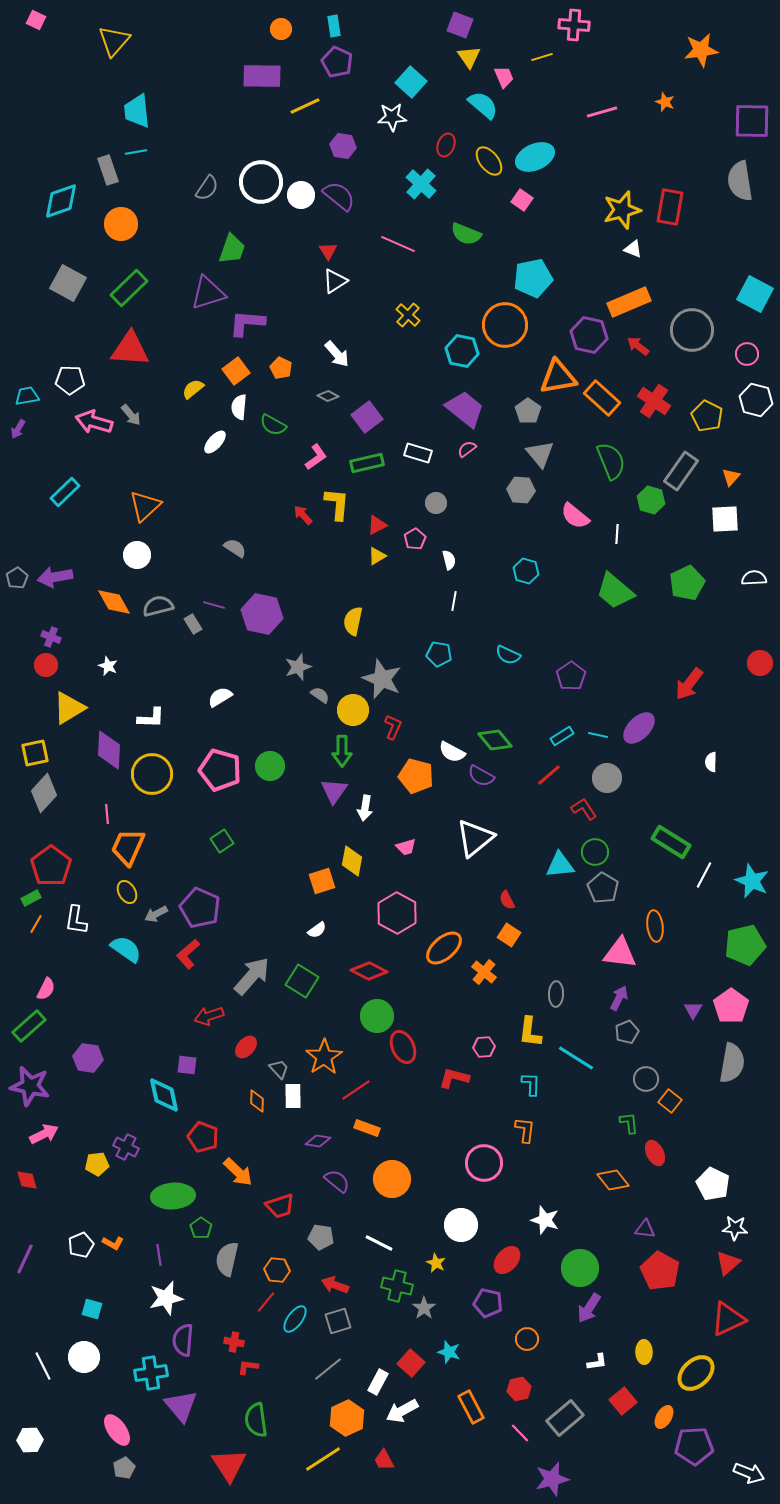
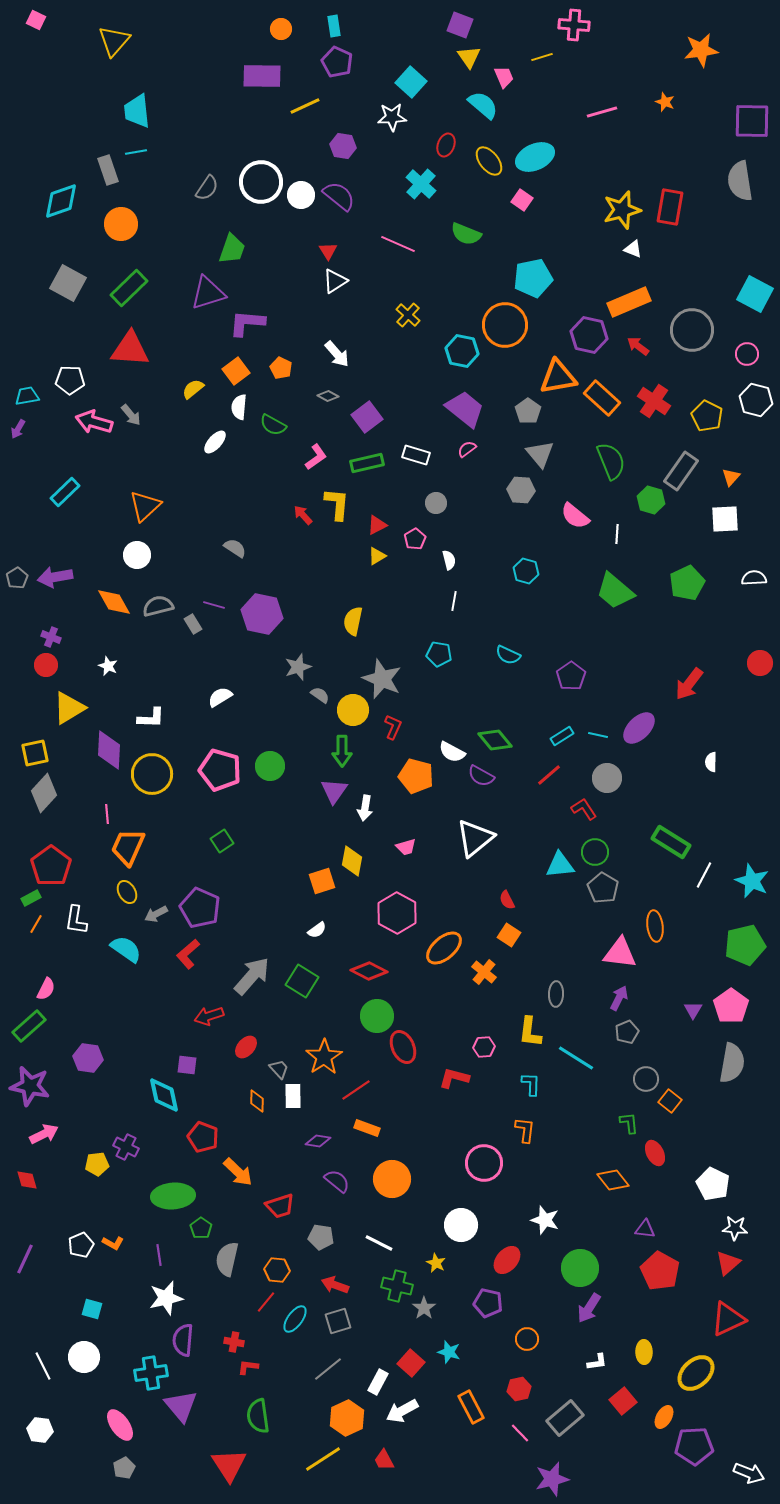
white rectangle at (418, 453): moved 2 px left, 2 px down
green semicircle at (256, 1420): moved 2 px right, 4 px up
pink ellipse at (117, 1430): moved 3 px right, 5 px up
white hexagon at (30, 1440): moved 10 px right, 10 px up; rotated 10 degrees clockwise
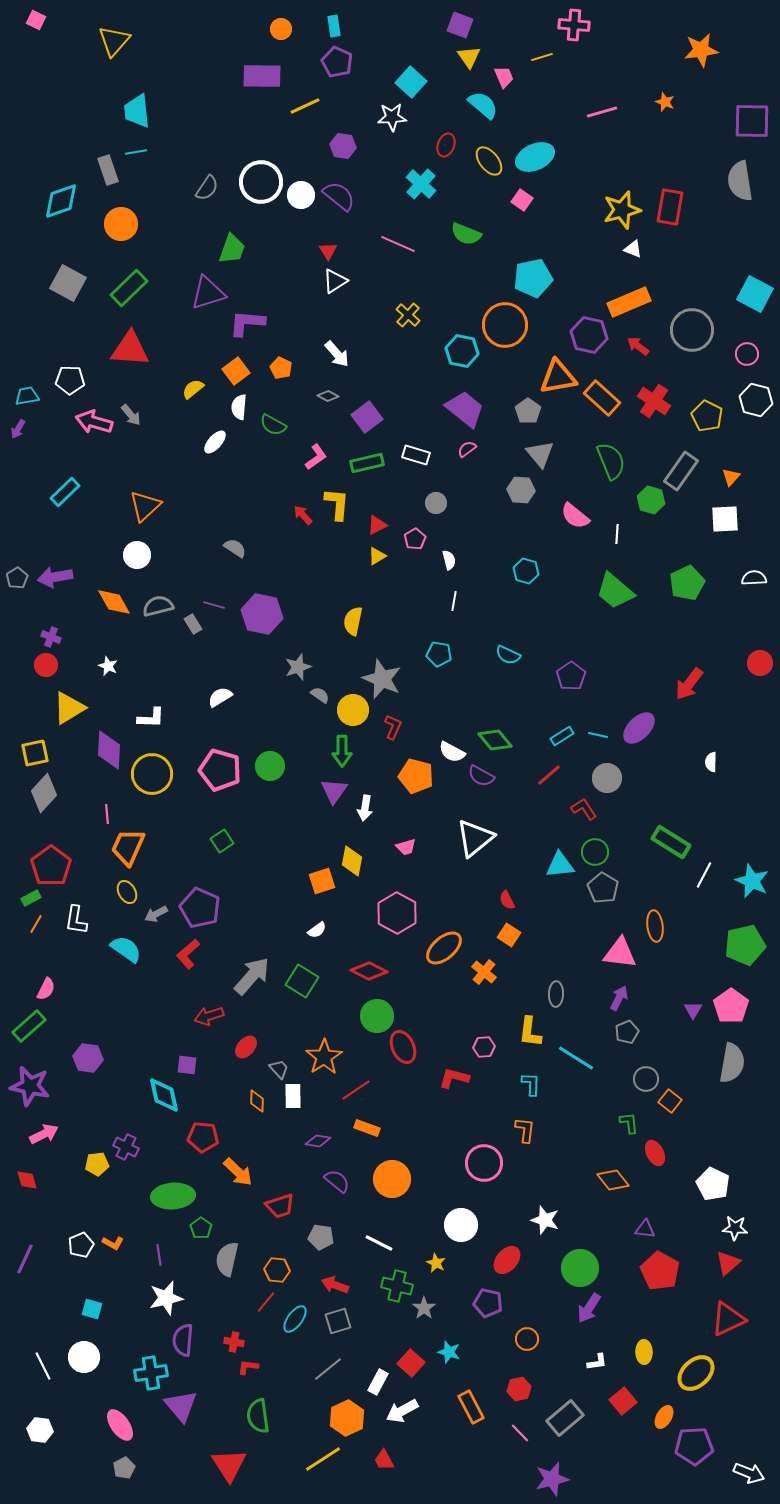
red pentagon at (203, 1137): rotated 16 degrees counterclockwise
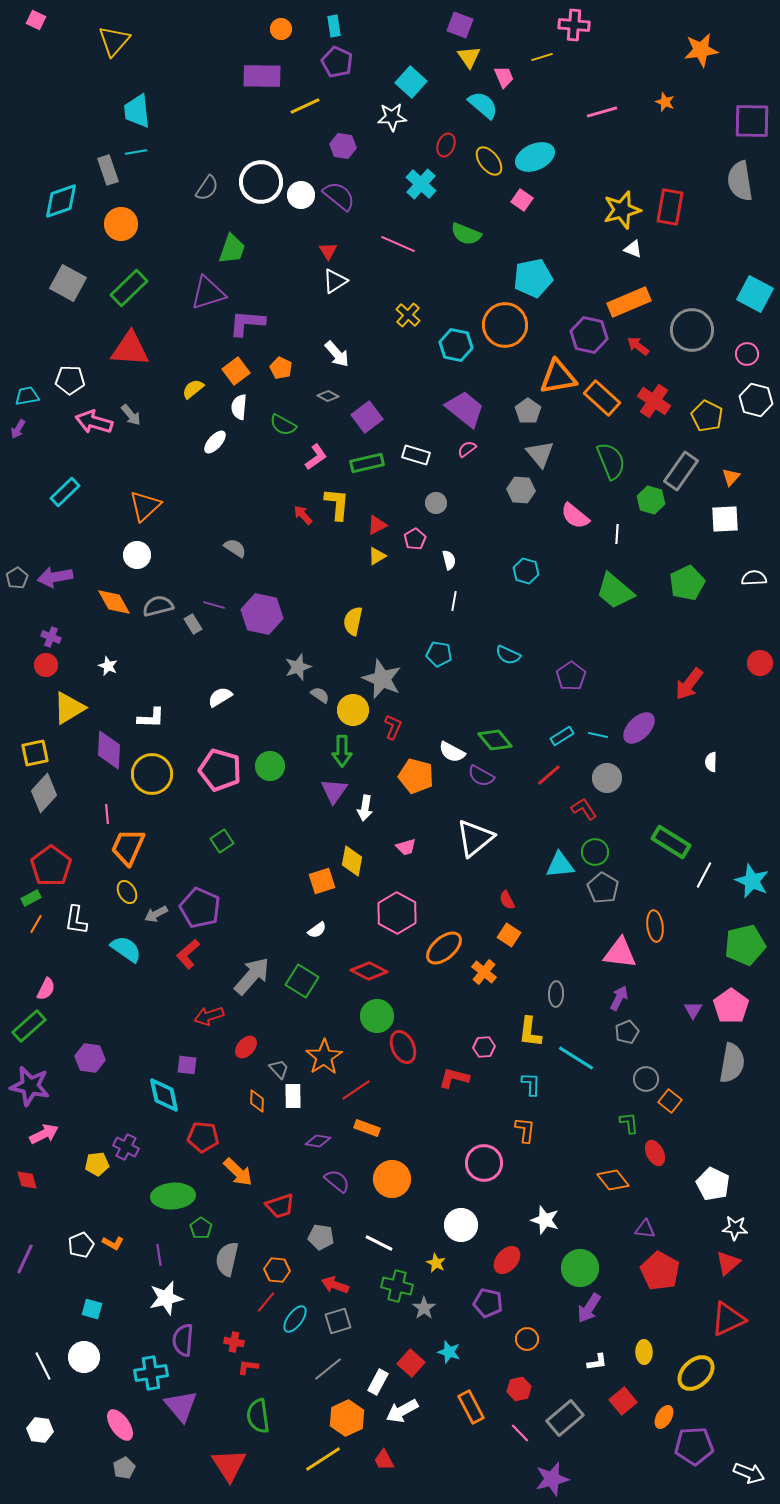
cyan hexagon at (462, 351): moved 6 px left, 6 px up
green semicircle at (273, 425): moved 10 px right
purple hexagon at (88, 1058): moved 2 px right
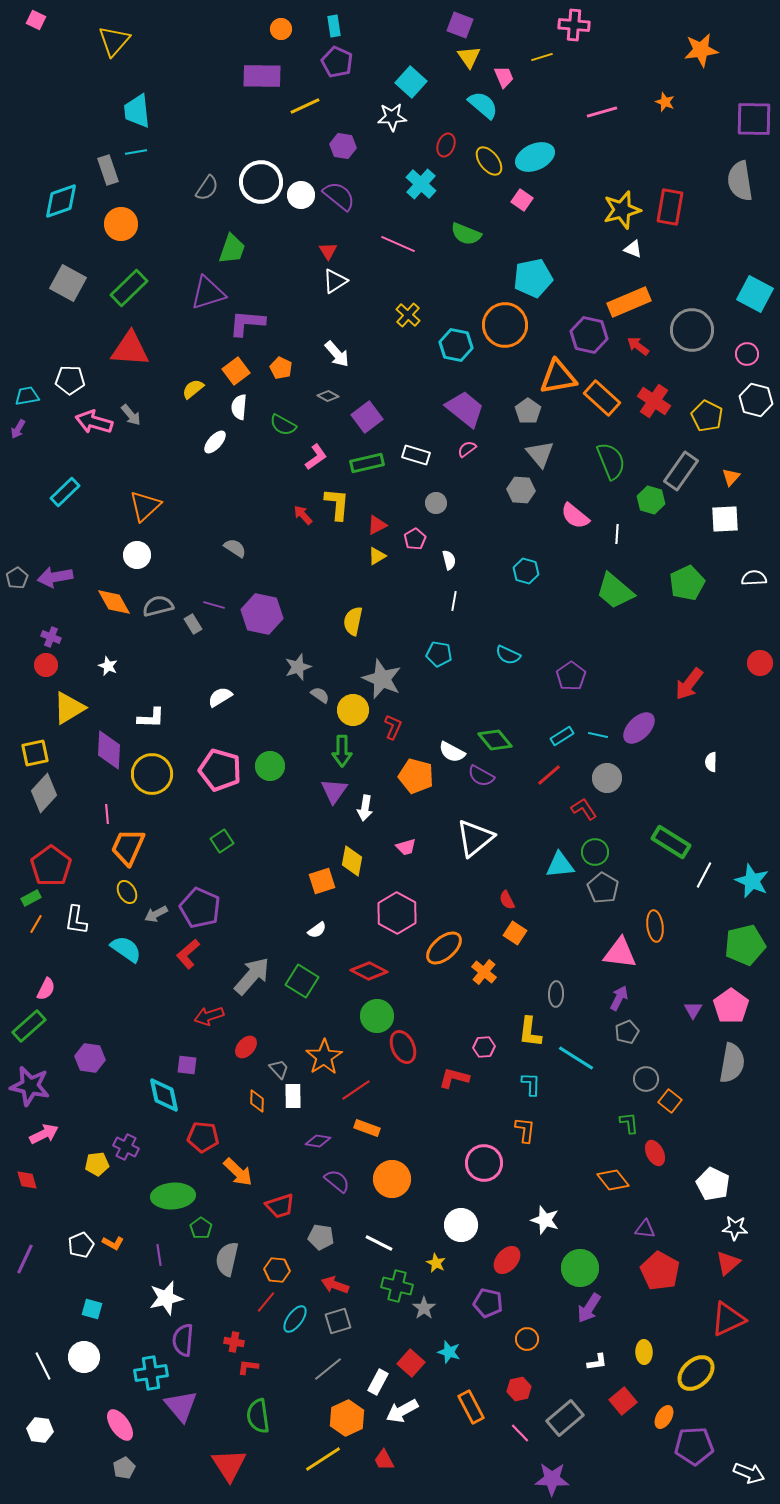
purple square at (752, 121): moved 2 px right, 2 px up
orange square at (509, 935): moved 6 px right, 2 px up
purple star at (552, 1479): rotated 16 degrees clockwise
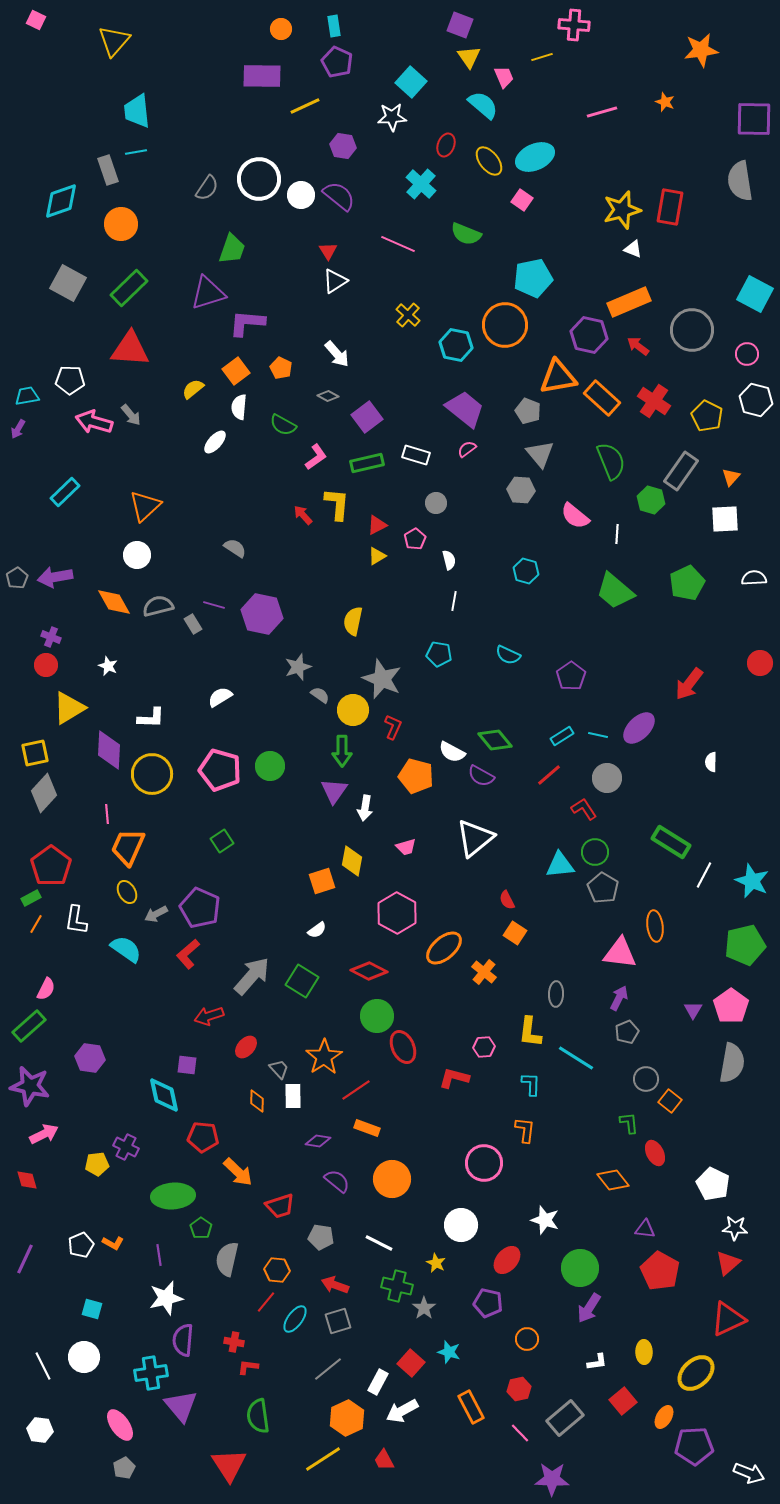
white circle at (261, 182): moved 2 px left, 3 px up
gray pentagon at (528, 411): rotated 15 degrees counterclockwise
